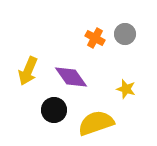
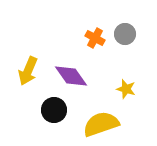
purple diamond: moved 1 px up
yellow semicircle: moved 5 px right, 1 px down
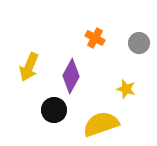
gray circle: moved 14 px right, 9 px down
yellow arrow: moved 1 px right, 4 px up
purple diamond: rotated 64 degrees clockwise
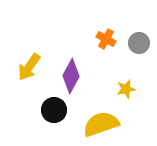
orange cross: moved 11 px right, 1 px down
yellow arrow: rotated 12 degrees clockwise
yellow star: rotated 30 degrees counterclockwise
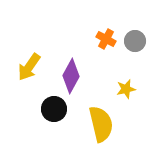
gray circle: moved 4 px left, 2 px up
black circle: moved 1 px up
yellow semicircle: rotated 96 degrees clockwise
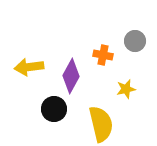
orange cross: moved 3 px left, 16 px down; rotated 18 degrees counterclockwise
yellow arrow: rotated 48 degrees clockwise
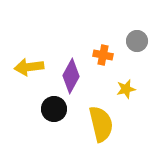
gray circle: moved 2 px right
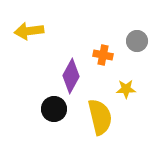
yellow arrow: moved 36 px up
yellow star: rotated 12 degrees clockwise
yellow semicircle: moved 1 px left, 7 px up
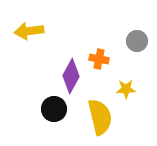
orange cross: moved 4 px left, 4 px down
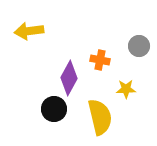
gray circle: moved 2 px right, 5 px down
orange cross: moved 1 px right, 1 px down
purple diamond: moved 2 px left, 2 px down
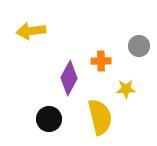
yellow arrow: moved 2 px right
orange cross: moved 1 px right, 1 px down; rotated 12 degrees counterclockwise
black circle: moved 5 px left, 10 px down
